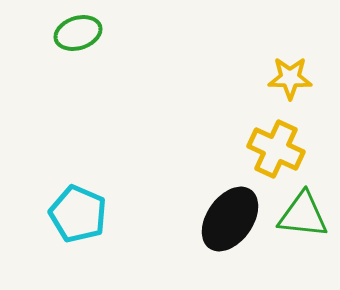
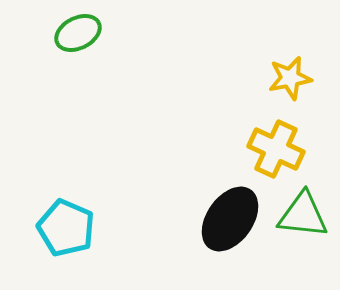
green ellipse: rotated 9 degrees counterclockwise
yellow star: rotated 12 degrees counterclockwise
cyan pentagon: moved 12 px left, 14 px down
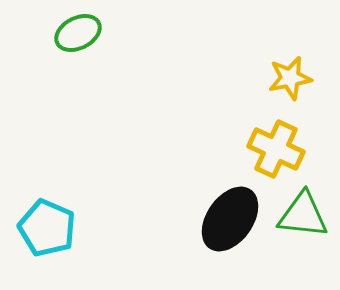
cyan pentagon: moved 19 px left
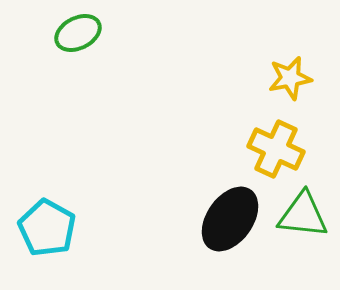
cyan pentagon: rotated 6 degrees clockwise
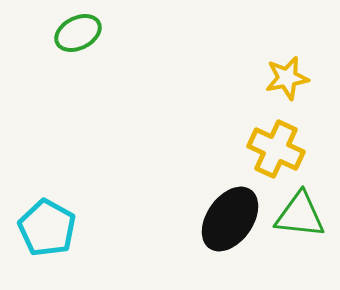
yellow star: moved 3 px left
green triangle: moved 3 px left
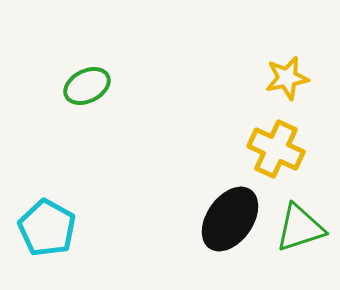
green ellipse: moved 9 px right, 53 px down
green triangle: moved 13 px down; rotated 24 degrees counterclockwise
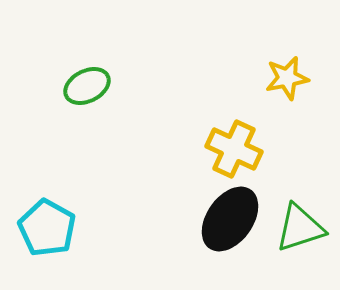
yellow cross: moved 42 px left
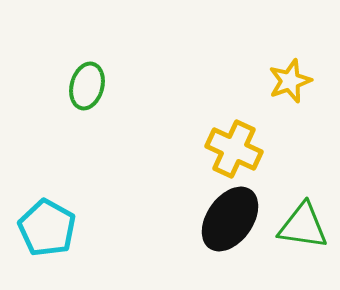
yellow star: moved 3 px right, 3 px down; rotated 9 degrees counterclockwise
green ellipse: rotated 48 degrees counterclockwise
green triangle: moved 3 px right, 2 px up; rotated 26 degrees clockwise
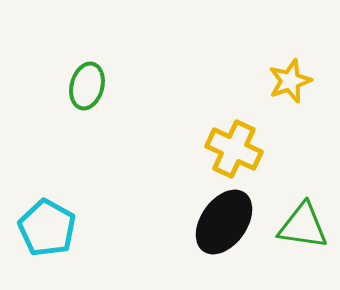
black ellipse: moved 6 px left, 3 px down
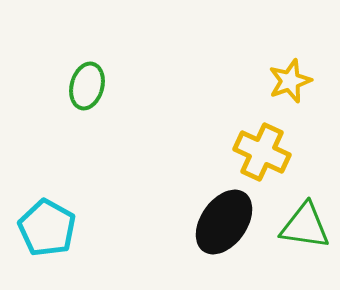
yellow cross: moved 28 px right, 3 px down
green triangle: moved 2 px right
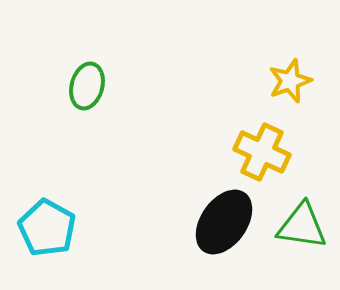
green triangle: moved 3 px left
